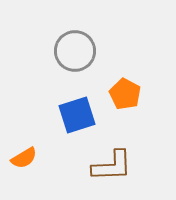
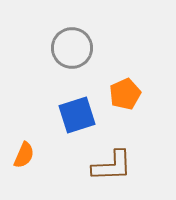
gray circle: moved 3 px left, 3 px up
orange pentagon: rotated 20 degrees clockwise
orange semicircle: moved 3 px up; rotated 36 degrees counterclockwise
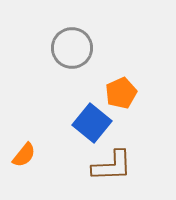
orange pentagon: moved 4 px left, 1 px up
blue square: moved 15 px right, 8 px down; rotated 33 degrees counterclockwise
orange semicircle: rotated 16 degrees clockwise
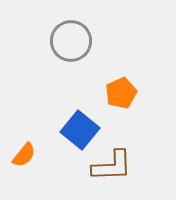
gray circle: moved 1 px left, 7 px up
blue square: moved 12 px left, 7 px down
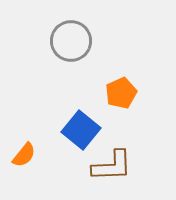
blue square: moved 1 px right
